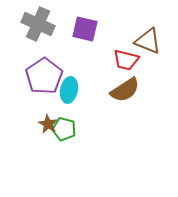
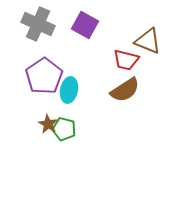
purple square: moved 4 px up; rotated 16 degrees clockwise
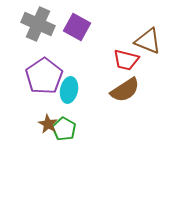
purple square: moved 8 px left, 2 px down
green pentagon: rotated 15 degrees clockwise
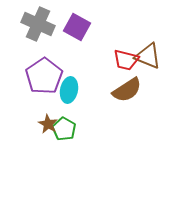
brown triangle: moved 15 px down
brown semicircle: moved 2 px right
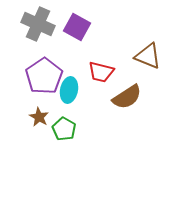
red trapezoid: moved 25 px left, 12 px down
brown semicircle: moved 7 px down
brown star: moved 9 px left, 7 px up
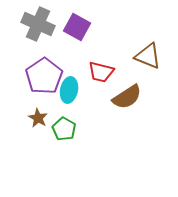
brown star: moved 1 px left, 1 px down
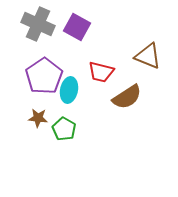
brown star: rotated 24 degrees counterclockwise
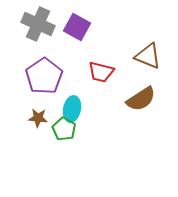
cyan ellipse: moved 3 px right, 19 px down
brown semicircle: moved 14 px right, 2 px down
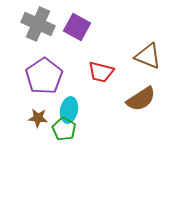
cyan ellipse: moved 3 px left, 1 px down
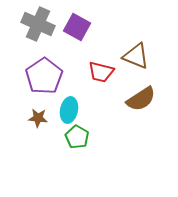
brown triangle: moved 12 px left
green pentagon: moved 13 px right, 8 px down
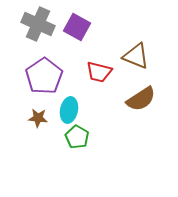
red trapezoid: moved 2 px left
